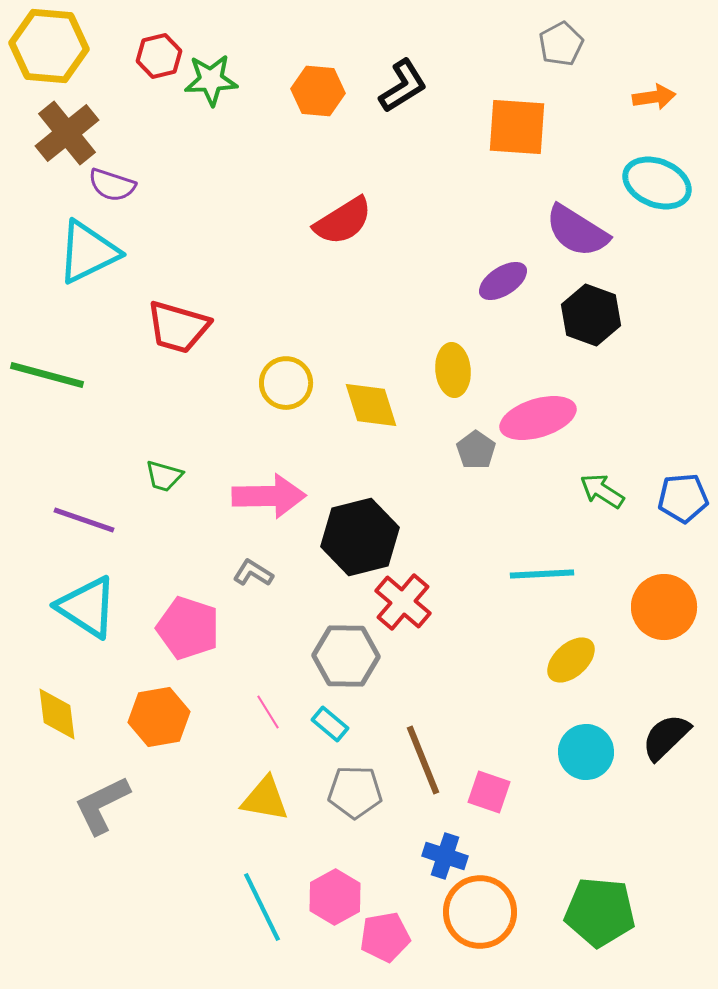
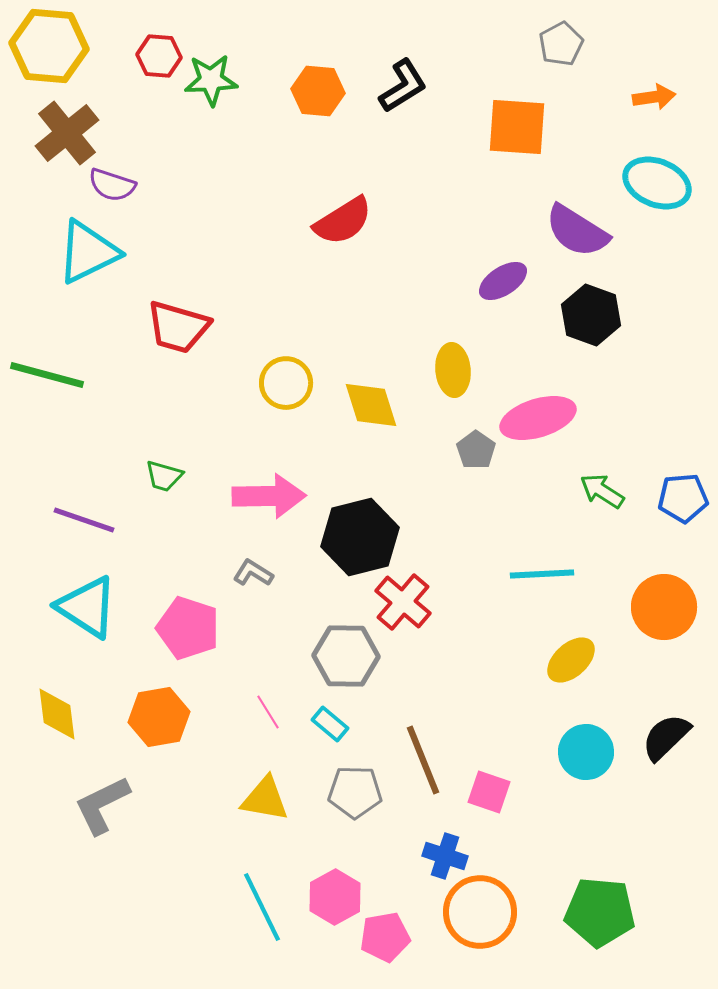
red hexagon at (159, 56): rotated 18 degrees clockwise
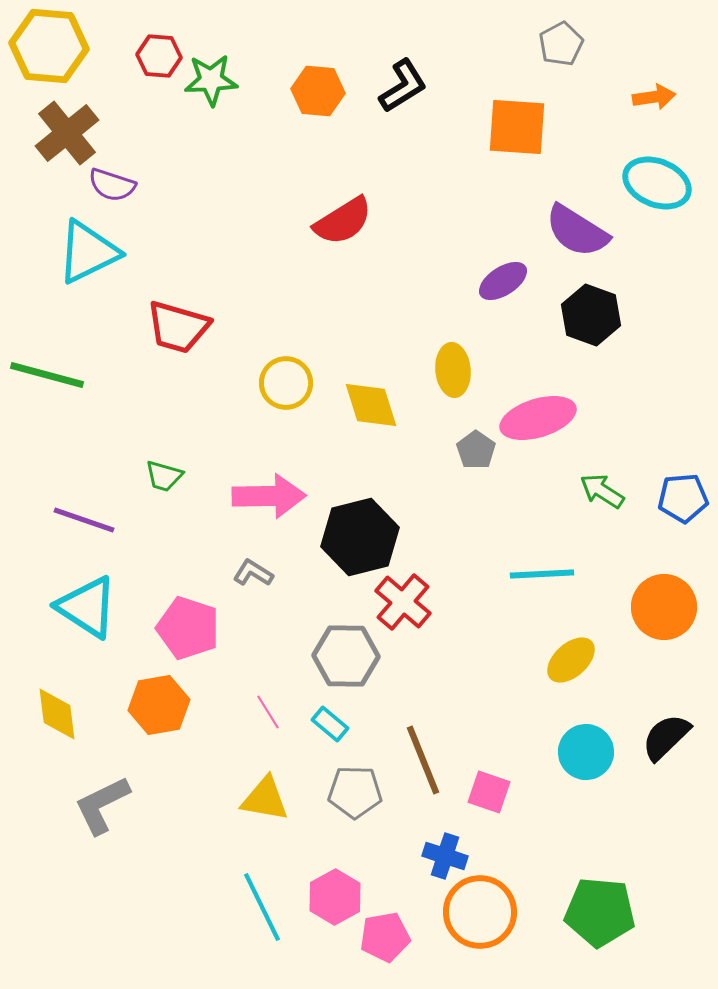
orange hexagon at (159, 717): moved 12 px up
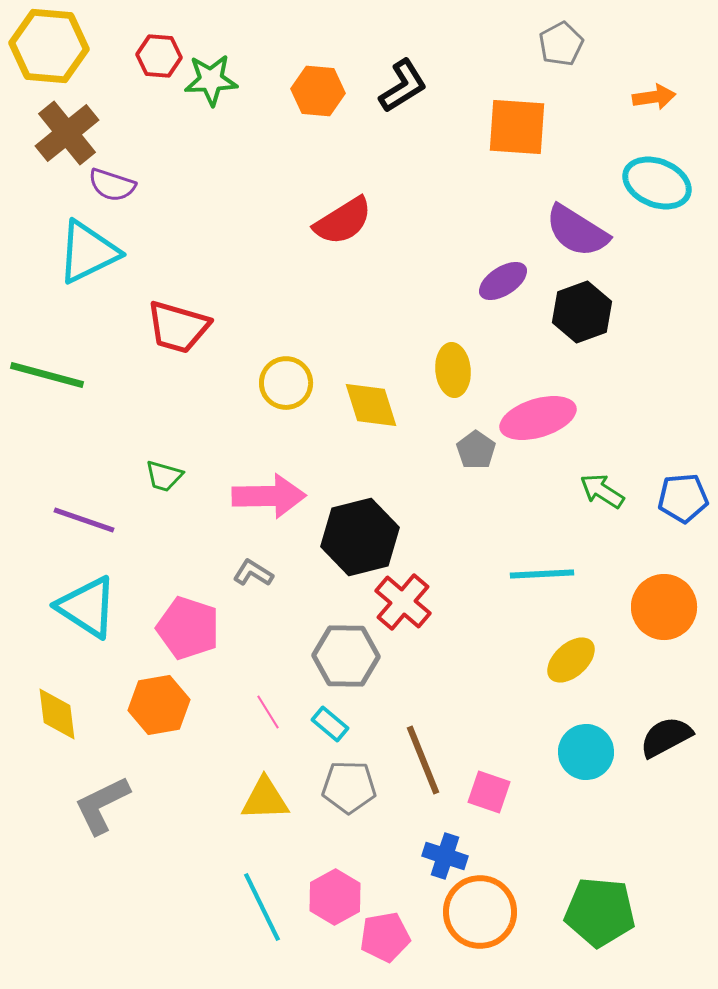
black hexagon at (591, 315): moved 9 px left, 3 px up; rotated 20 degrees clockwise
black semicircle at (666, 737): rotated 16 degrees clockwise
gray pentagon at (355, 792): moved 6 px left, 5 px up
yellow triangle at (265, 799): rotated 12 degrees counterclockwise
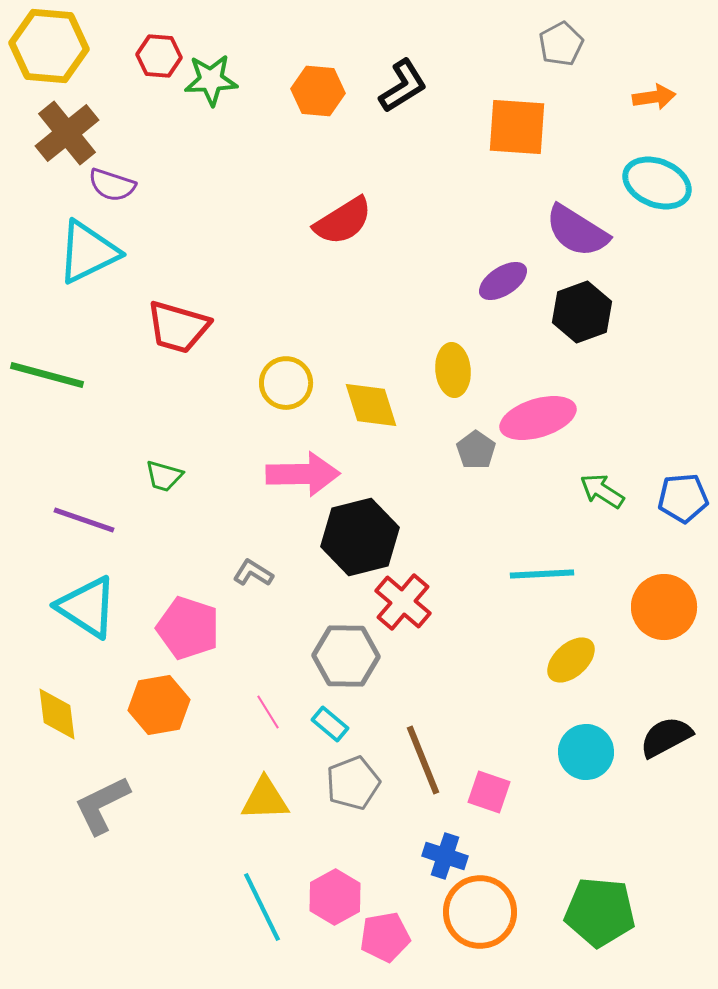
pink arrow at (269, 496): moved 34 px right, 22 px up
gray pentagon at (349, 787): moved 4 px right, 4 px up; rotated 22 degrees counterclockwise
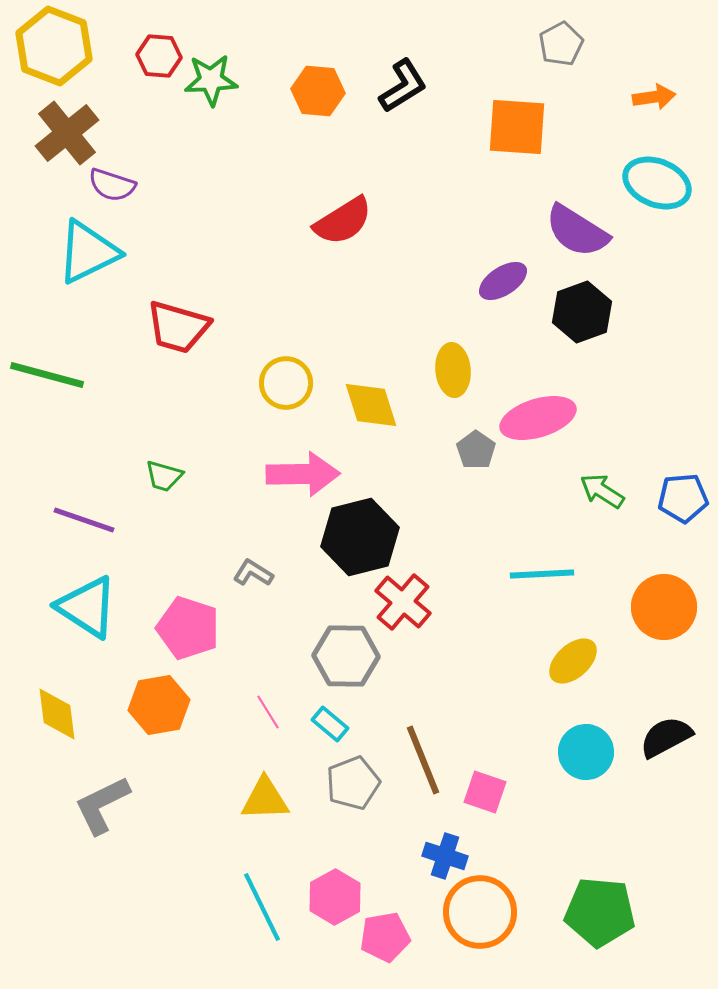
yellow hexagon at (49, 46): moved 5 px right; rotated 16 degrees clockwise
yellow ellipse at (571, 660): moved 2 px right, 1 px down
pink square at (489, 792): moved 4 px left
